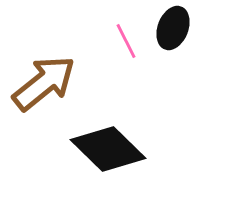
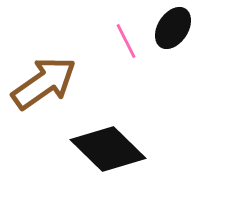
black ellipse: rotated 12 degrees clockwise
brown arrow: rotated 4 degrees clockwise
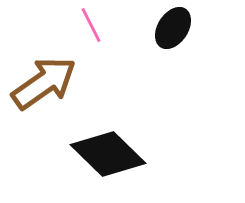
pink line: moved 35 px left, 16 px up
black diamond: moved 5 px down
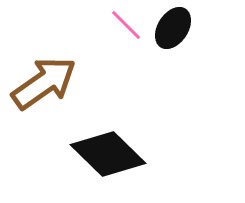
pink line: moved 35 px right; rotated 18 degrees counterclockwise
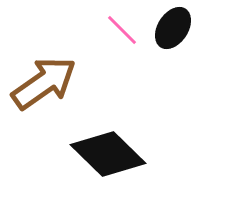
pink line: moved 4 px left, 5 px down
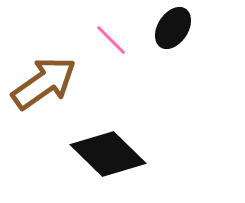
pink line: moved 11 px left, 10 px down
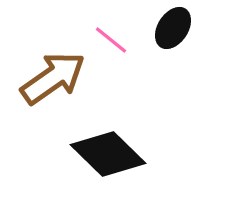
pink line: rotated 6 degrees counterclockwise
brown arrow: moved 9 px right, 5 px up
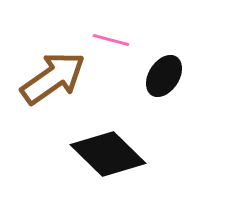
black ellipse: moved 9 px left, 48 px down
pink line: rotated 24 degrees counterclockwise
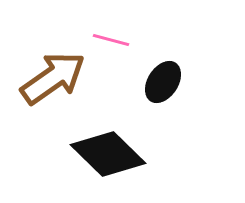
black ellipse: moved 1 px left, 6 px down
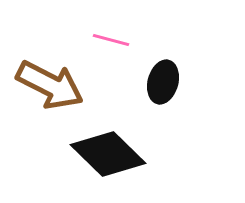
brown arrow: moved 3 px left, 7 px down; rotated 62 degrees clockwise
black ellipse: rotated 18 degrees counterclockwise
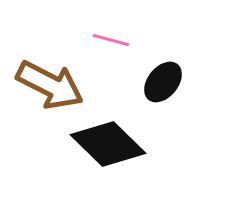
black ellipse: rotated 24 degrees clockwise
black diamond: moved 10 px up
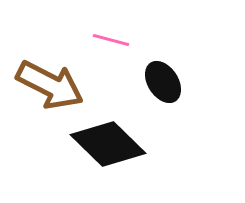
black ellipse: rotated 72 degrees counterclockwise
